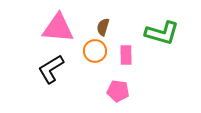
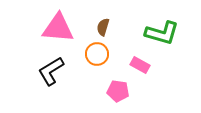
orange circle: moved 2 px right, 3 px down
pink rectangle: moved 14 px right, 10 px down; rotated 60 degrees counterclockwise
black L-shape: moved 2 px down
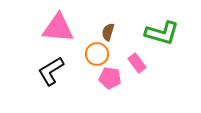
brown semicircle: moved 5 px right, 5 px down
pink rectangle: moved 3 px left, 2 px up; rotated 24 degrees clockwise
pink pentagon: moved 8 px left, 13 px up
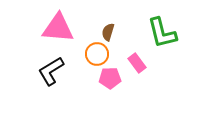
green L-shape: rotated 60 degrees clockwise
pink pentagon: rotated 10 degrees counterclockwise
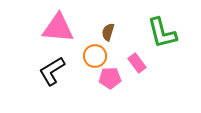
orange circle: moved 2 px left, 2 px down
black L-shape: moved 1 px right
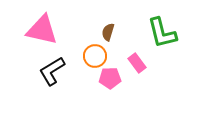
pink triangle: moved 16 px left, 2 px down; rotated 8 degrees clockwise
